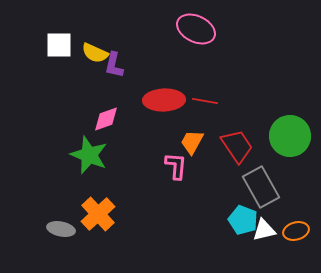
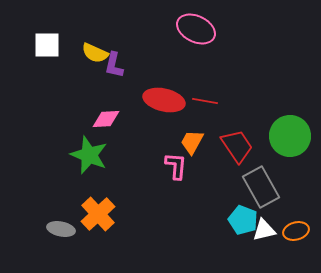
white square: moved 12 px left
red ellipse: rotated 15 degrees clockwise
pink diamond: rotated 16 degrees clockwise
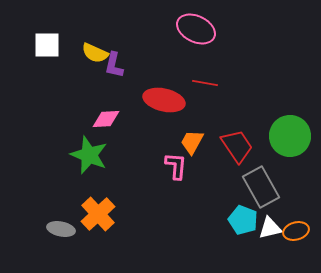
red line: moved 18 px up
white triangle: moved 6 px right, 2 px up
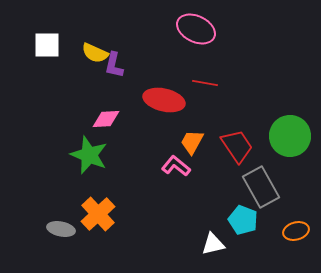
pink L-shape: rotated 56 degrees counterclockwise
white triangle: moved 57 px left, 16 px down
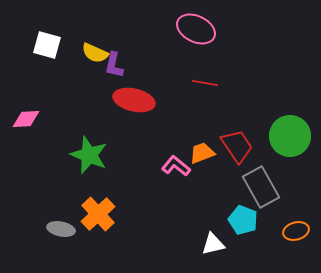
white square: rotated 16 degrees clockwise
red ellipse: moved 30 px left
pink diamond: moved 80 px left
orange trapezoid: moved 10 px right, 11 px down; rotated 40 degrees clockwise
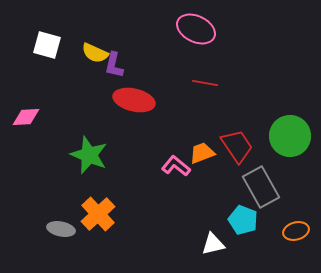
pink diamond: moved 2 px up
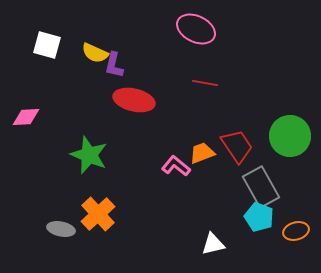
cyan pentagon: moved 16 px right, 3 px up
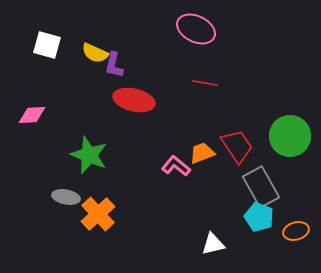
pink diamond: moved 6 px right, 2 px up
gray ellipse: moved 5 px right, 32 px up
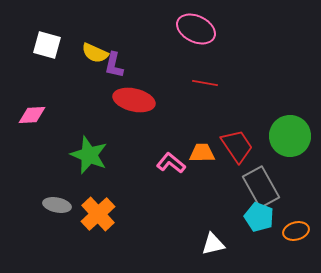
orange trapezoid: rotated 20 degrees clockwise
pink L-shape: moved 5 px left, 3 px up
gray ellipse: moved 9 px left, 8 px down
